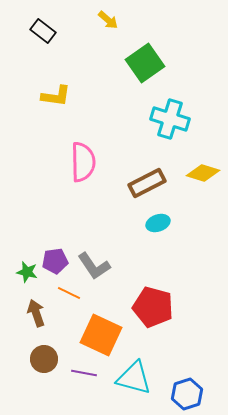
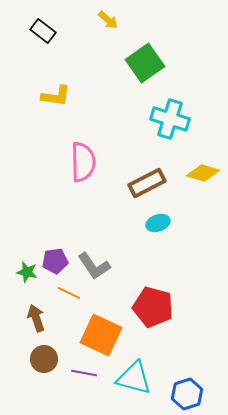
brown arrow: moved 5 px down
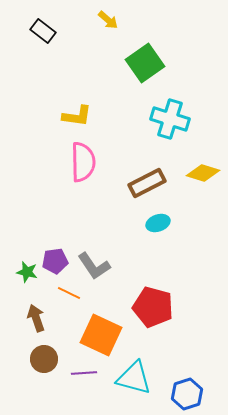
yellow L-shape: moved 21 px right, 20 px down
purple line: rotated 15 degrees counterclockwise
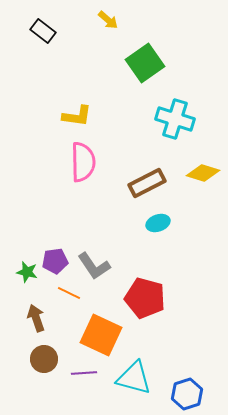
cyan cross: moved 5 px right
red pentagon: moved 8 px left, 9 px up
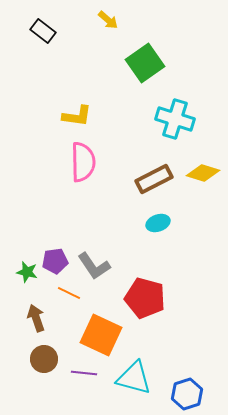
brown rectangle: moved 7 px right, 4 px up
purple line: rotated 10 degrees clockwise
